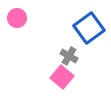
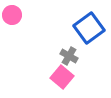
pink circle: moved 5 px left, 3 px up
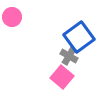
pink circle: moved 2 px down
blue square: moved 10 px left, 9 px down
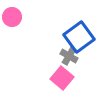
pink square: moved 1 px down
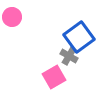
pink square: moved 8 px left, 1 px up; rotated 20 degrees clockwise
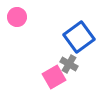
pink circle: moved 5 px right
gray cross: moved 8 px down
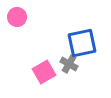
blue square: moved 3 px right, 6 px down; rotated 24 degrees clockwise
pink square: moved 10 px left, 5 px up
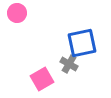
pink circle: moved 4 px up
pink square: moved 2 px left, 7 px down
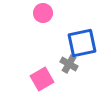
pink circle: moved 26 px right
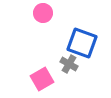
blue square: rotated 32 degrees clockwise
